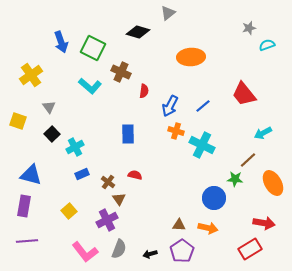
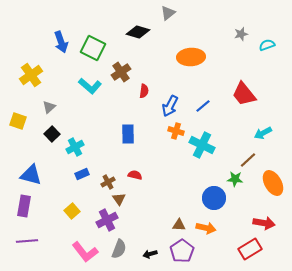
gray star at (249, 28): moved 8 px left, 6 px down
brown cross at (121, 72): rotated 30 degrees clockwise
gray triangle at (49, 107): rotated 24 degrees clockwise
brown cross at (108, 182): rotated 24 degrees clockwise
yellow square at (69, 211): moved 3 px right
orange arrow at (208, 228): moved 2 px left
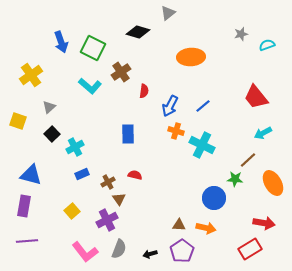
red trapezoid at (244, 94): moved 12 px right, 3 px down
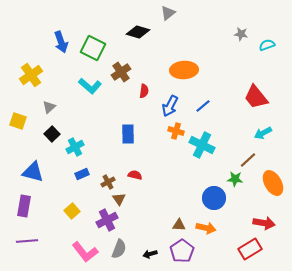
gray star at (241, 34): rotated 24 degrees clockwise
orange ellipse at (191, 57): moved 7 px left, 13 px down
blue triangle at (31, 175): moved 2 px right, 3 px up
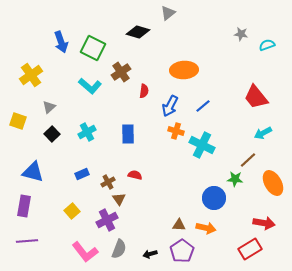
cyan cross at (75, 147): moved 12 px right, 15 px up
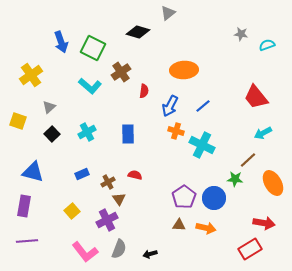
purple pentagon at (182, 251): moved 2 px right, 54 px up
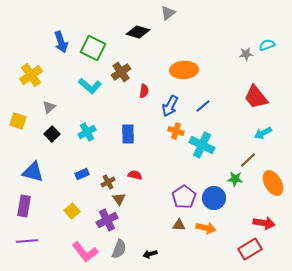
gray star at (241, 34): moved 5 px right, 20 px down; rotated 16 degrees counterclockwise
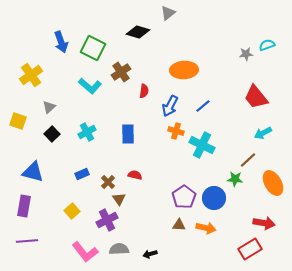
brown cross at (108, 182): rotated 16 degrees counterclockwise
gray semicircle at (119, 249): rotated 114 degrees counterclockwise
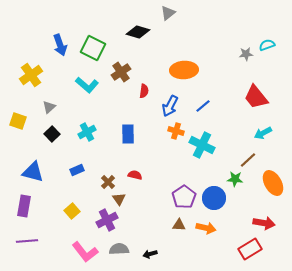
blue arrow at (61, 42): moved 1 px left, 3 px down
cyan L-shape at (90, 86): moved 3 px left, 1 px up
blue rectangle at (82, 174): moved 5 px left, 4 px up
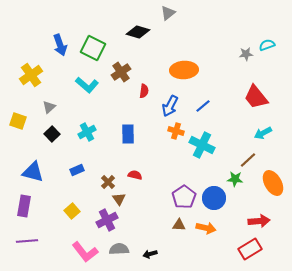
red arrow at (264, 223): moved 5 px left, 2 px up; rotated 15 degrees counterclockwise
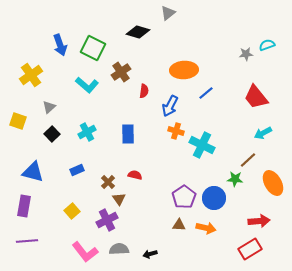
blue line at (203, 106): moved 3 px right, 13 px up
